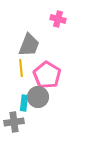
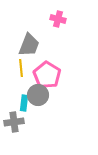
gray circle: moved 2 px up
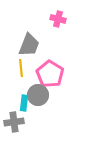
pink pentagon: moved 3 px right, 1 px up
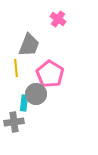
pink cross: rotated 21 degrees clockwise
yellow line: moved 5 px left
gray circle: moved 2 px left, 1 px up
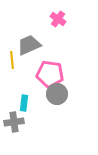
gray trapezoid: rotated 135 degrees counterclockwise
yellow line: moved 4 px left, 8 px up
pink pentagon: rotated 24 degrees counterclockwise
gray circle: moved 21 px right
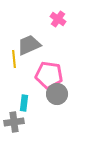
yellow line: moved 2 px right, 1 px up
pink pentagon: moved 1 px left, 1 px down
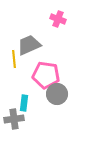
pink cross: rotated 14 degrees counterclockwise
pink pentagon: moved 3 px left
gray cross: moved 3 px up
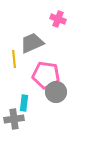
gray trapezoid: moved 3 px right, 2 px up
gray circle: moved 1 px left, 2 px up
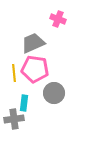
gray trapezoid: moved 1 px right
yellow line: moved 14 px down
pink pentagon: moved 11 px left, 6 px up
gray circle: moved 2 px left, 1 px down
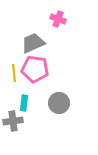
gray circle: moved 5 px right, 10 px down
gray cross: moved 1 px left, 2 px down
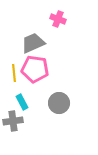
cyan rectangle: moved 2 px left, 1 px up; rotated 35 degrees counterclockwise
